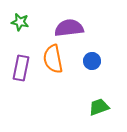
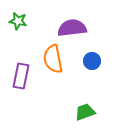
green star: moved 2 px left, 1 px up
purple semicircle: moved 3 px right
purple rectangle: moved 8 px down
green trapezoid: moved 14 px left, 5 px down
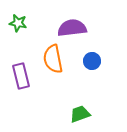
green star: moved 2 px down
purple rectangle: rotated 25 degrees counterclockwise
green trapezoid: moved 5 px left, 2 px down
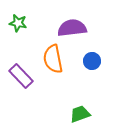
purple rectangle: rotated 30 degrees counterclockwise
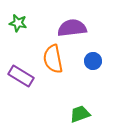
blue circle: moved 1 px right
purple rectangle: rotated 15 degrees counterclockwise
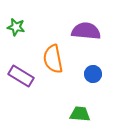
green star: moved 2 px left, 4 px down
purple semicircle: moved 14 px right, 3 px down; rotated 12 degrees clockwise
blue circle: moved 13 px down
green trapezoid: rotated 25 degrees clockwise
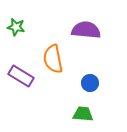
purple semicircle: moved 1 px up
blue circle: moved 3 px left, 9 px down
green trapezoid: moved 3 px right
